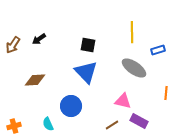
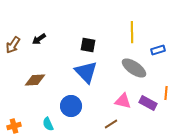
purple rectangle: moved 9 px right, 18 px up
brown line: moved 1 px left, 1 px up
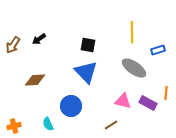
brown line: moved 1 px down
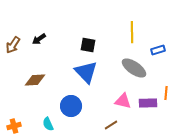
purple rectangle: rotated 30 degrees counterclockwise
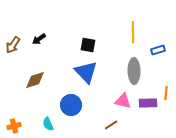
yellow line: moved 1 px right
gray ellipse: moved 3 px down; rotated 55 degrees clockwise
brown diamond: rotated 15 degrees counterclockwise
blue circle: moved 1 px up
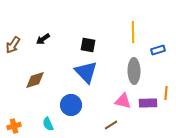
black arrow: moved 4 px right
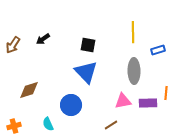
brown diamond: moved 6 px left, 10 px down
pink triangle: rotated 24 degrees counterclockwise
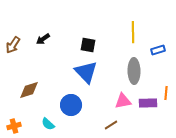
cyan semicircle: rotated 24 degrees counterclockwise
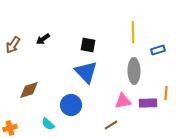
orange cross: moved 4 px left, 2 px down
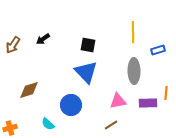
pink triangle: moved 5 px left
